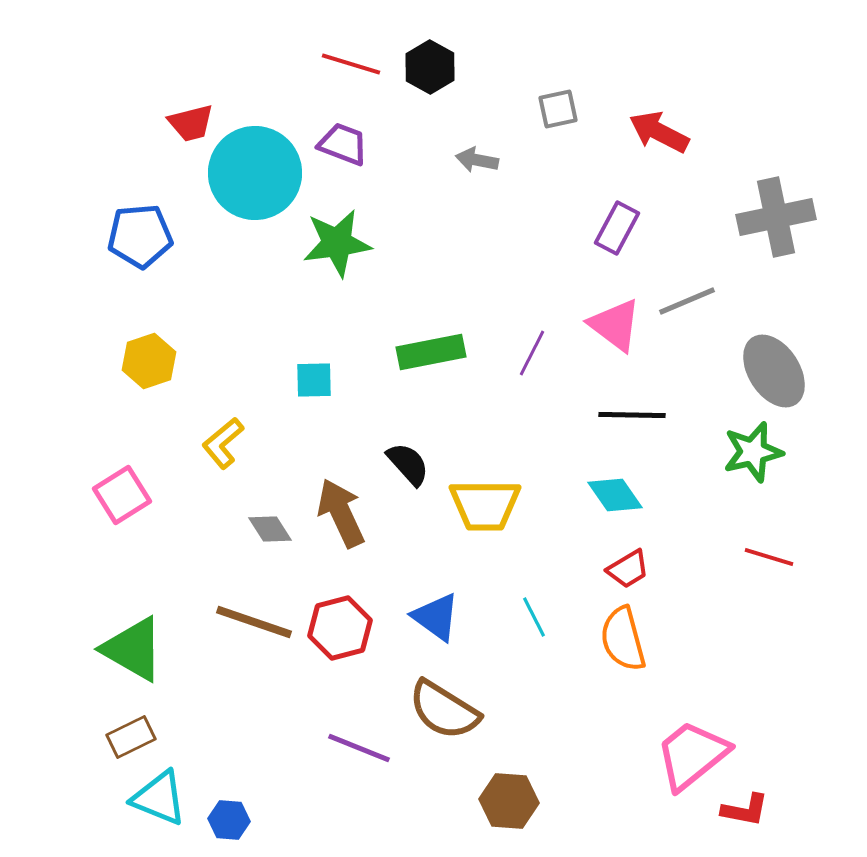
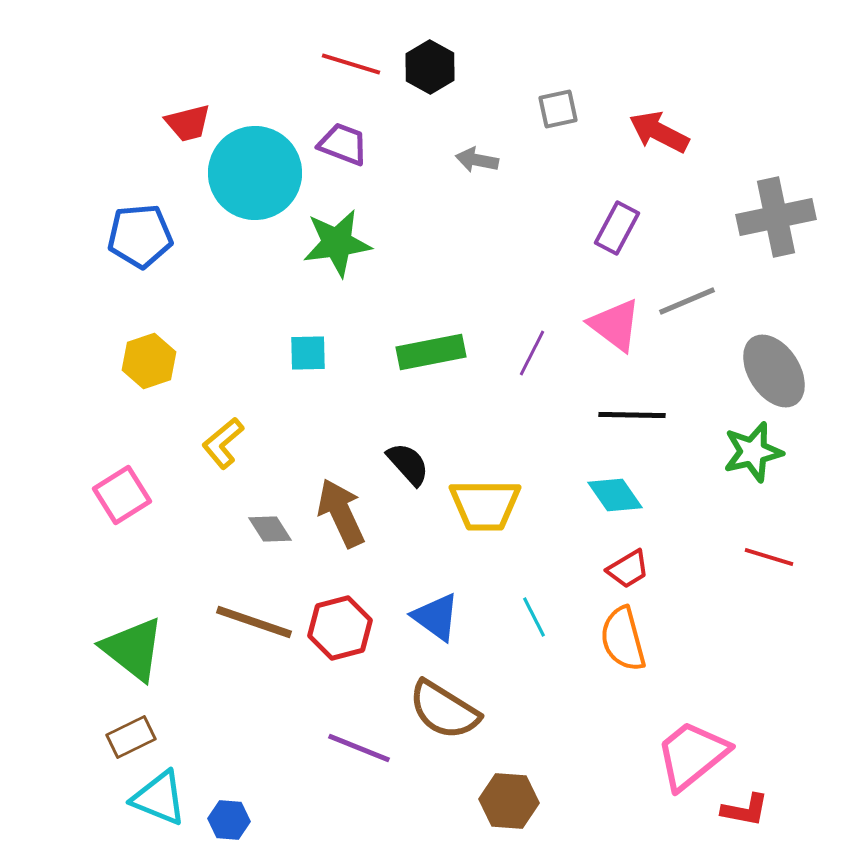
red trapezoid at (191, 123): moved 3 px left
cyan square at (314, 380): moved 6 px left, 27 px up
green triangle at (133, 649): rotated 8 degrees clockwise
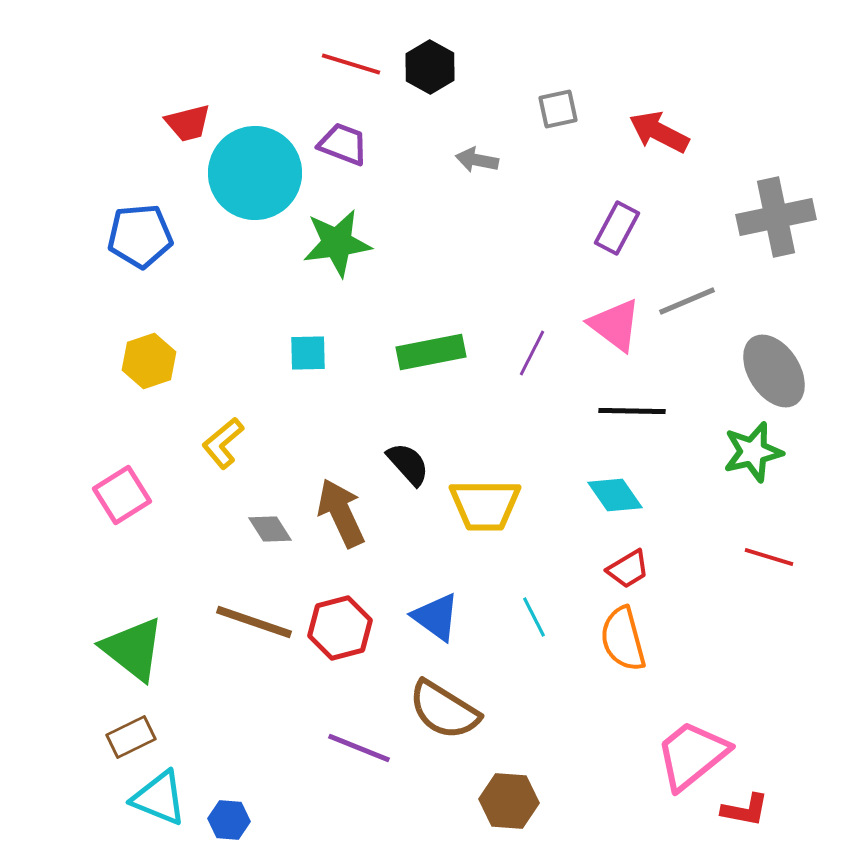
black line at (632, 415): moved 4 px up
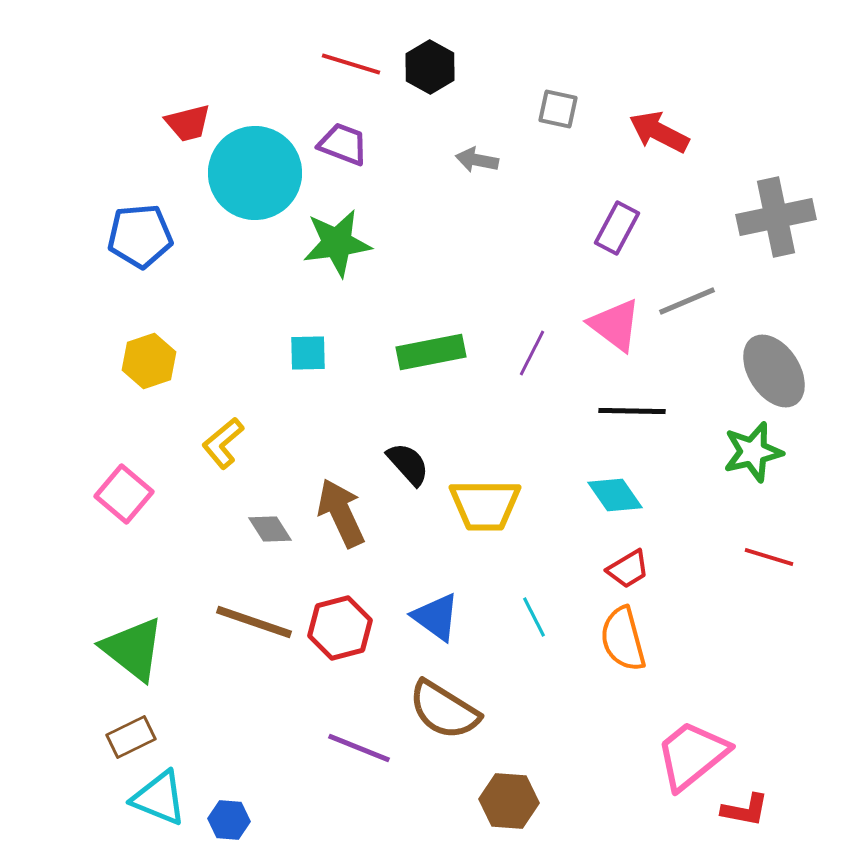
gray square at (558, 109): rotated 24 degrees clockwise
pink square at (122, 495): moved 2 px right, 1 px up; rotated 18 degrees counterclockwise
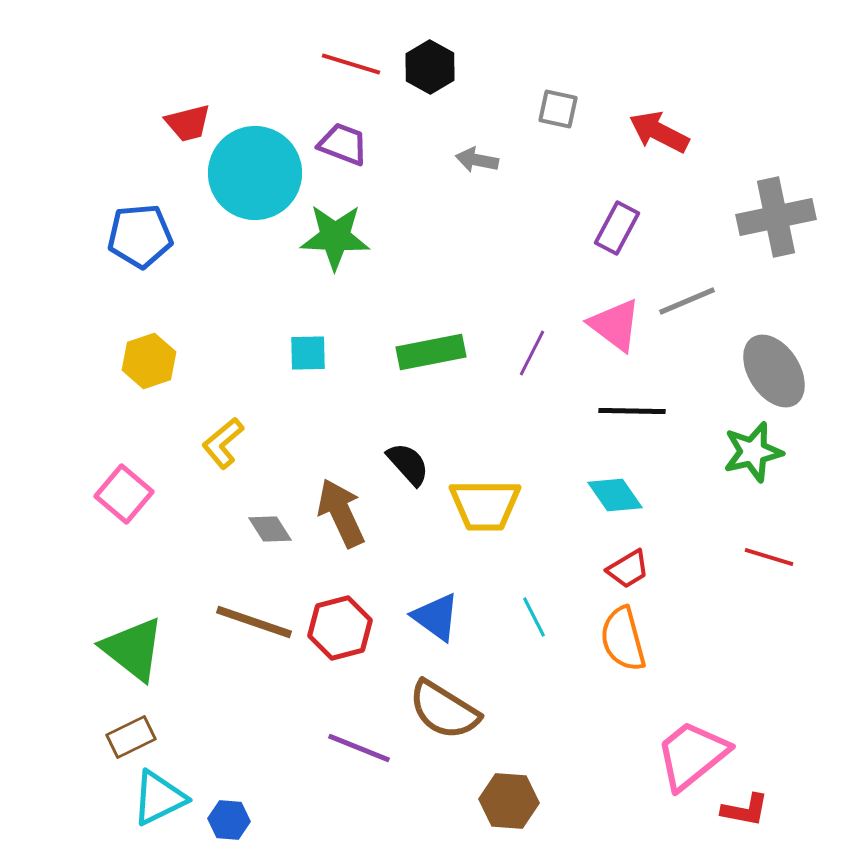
green star at (337, 243): moved 2 px left, 6 px up; rotated 10 degrees clockwise
cyan triangle at (159, 798): rotated 48 degrees counterclockwise
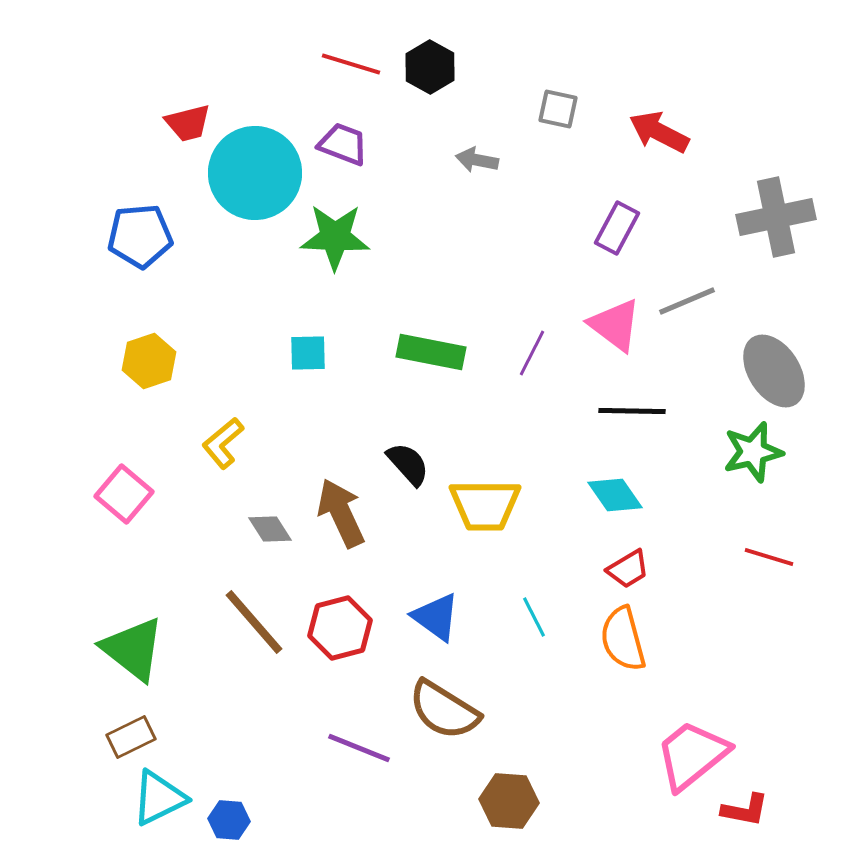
green rectangle at (431, 352): rotated 22 degrees clockwise
brown line at (254, 622): rotated 30 degrees clockwise
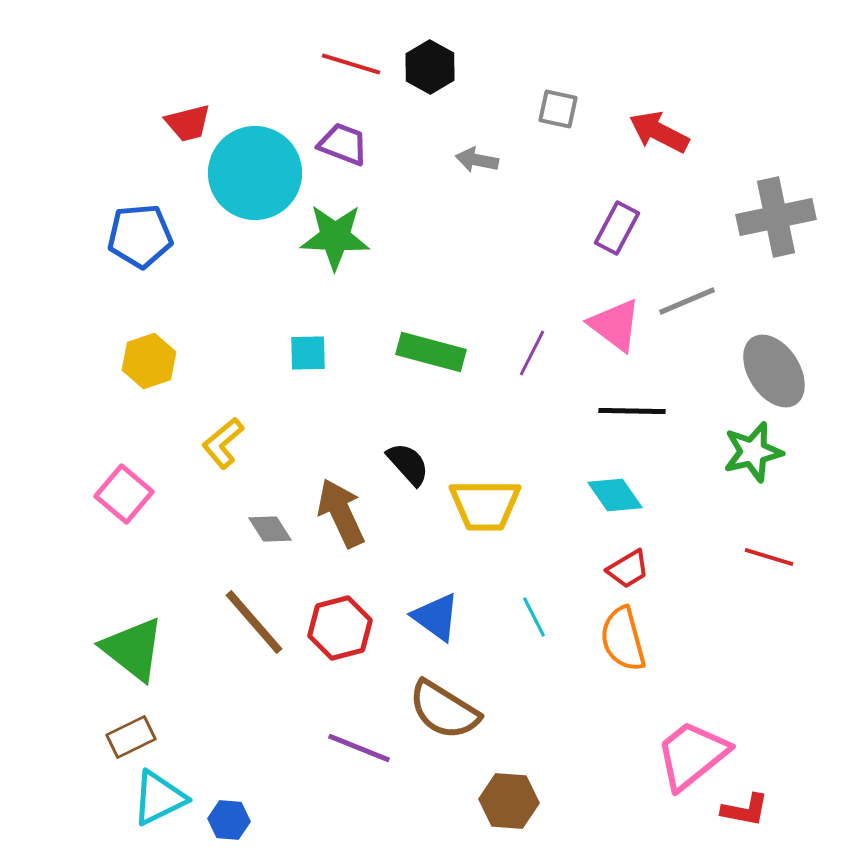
green rectangle at (431, 352): rotated 4 degrees clockwise
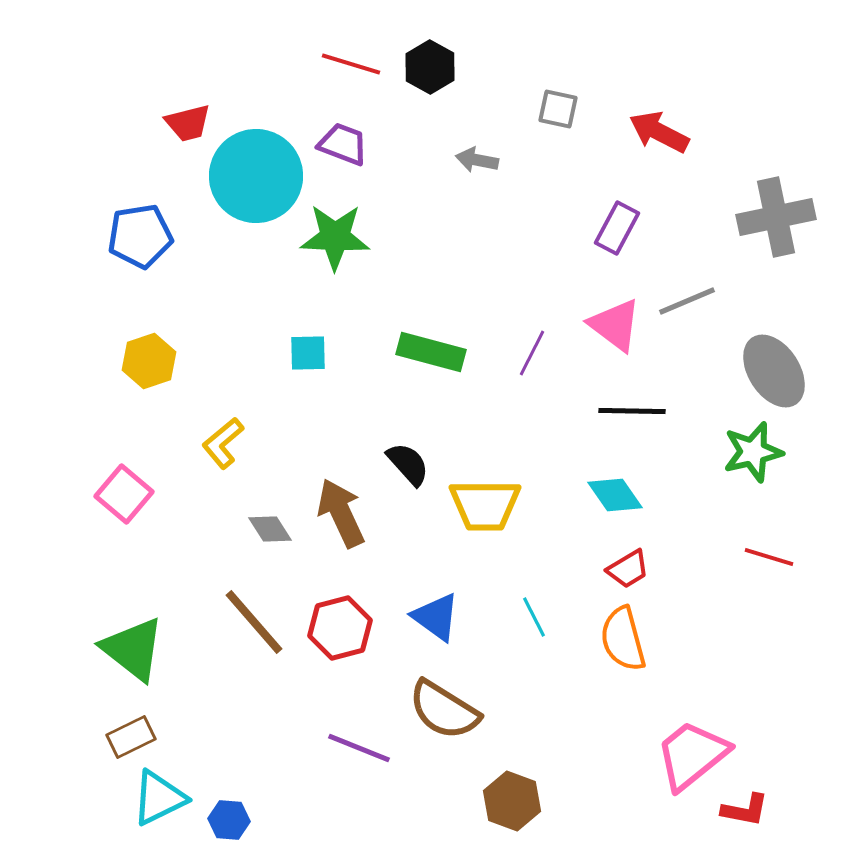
cyan circle at (255, 173): moved 1 px right, 3 px down
blue pentagon at (140, 236): rotated 4 degrees counterclockwise
brown hexagon at (509, 801): moved 3 px right; rotated 16 degrees clockwise
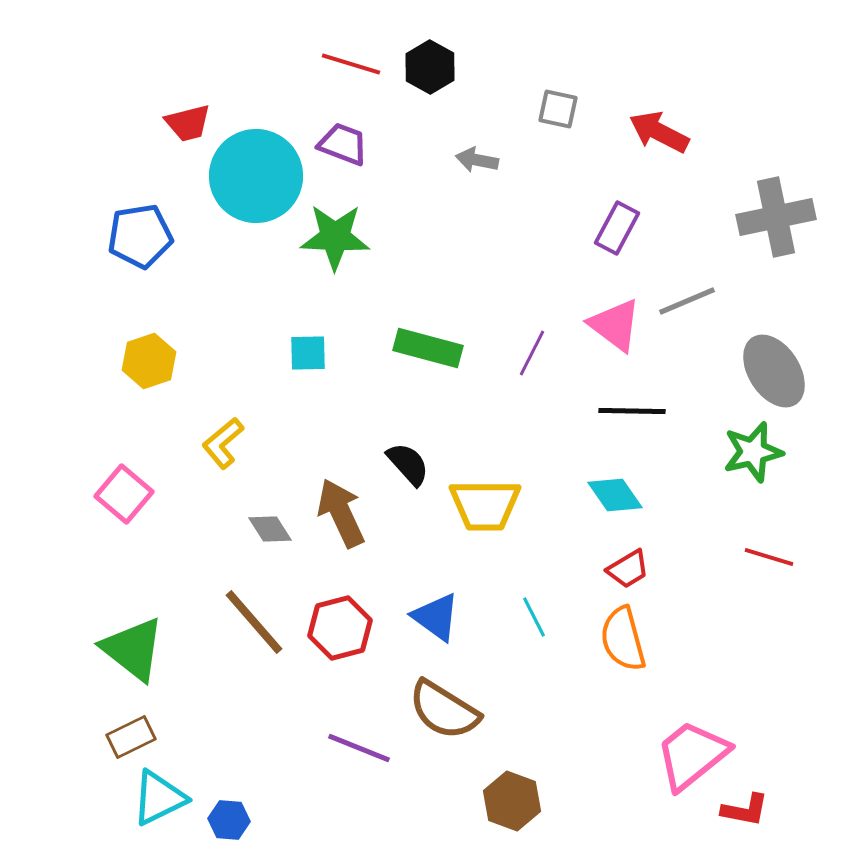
green rectangle at (431, 352): moved 3 px left, 4 px up
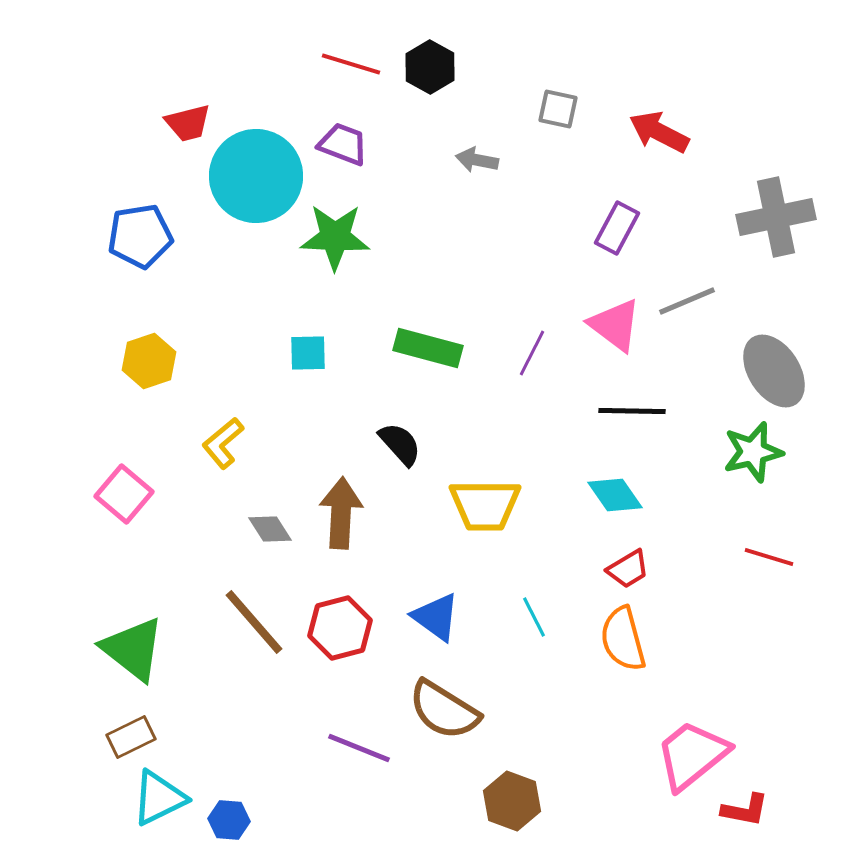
black semicircle at (408, 464): moved 8 px left, 20 px up
brown arrow at (341, 513): rotated 28 degrees clockwise
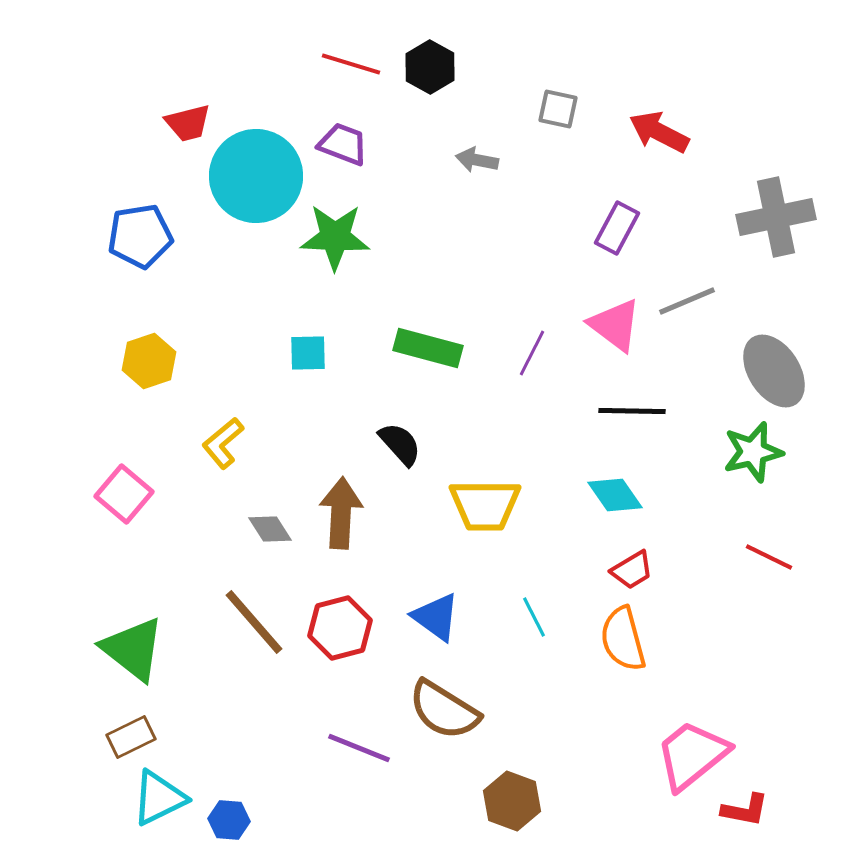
red line at (769, 557): rotated 9 degrees clockwise
red trapezoid at (628, 569): moved 4 px right, 1 px down
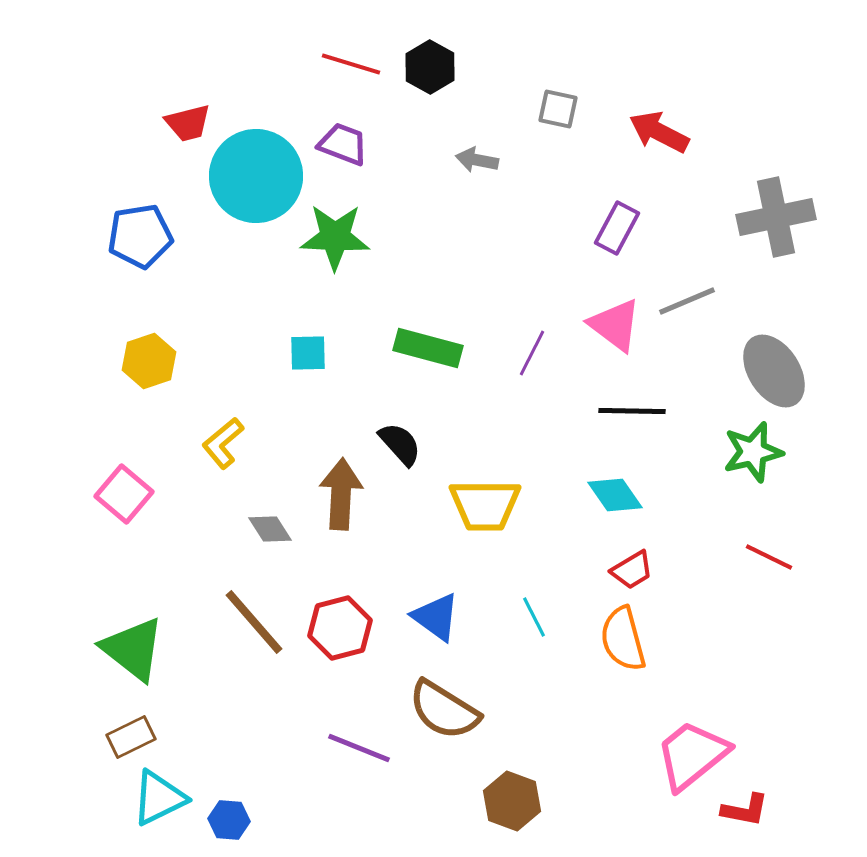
brown arrow at (341, 513): moved 19 px up
